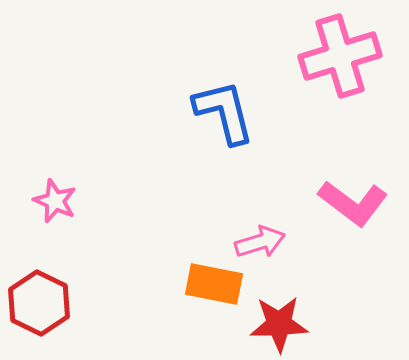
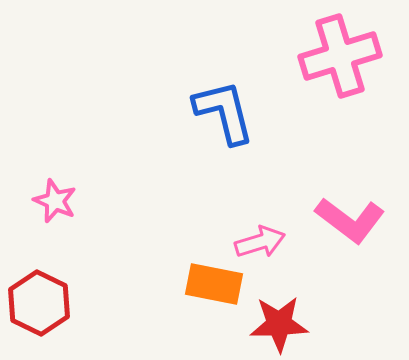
pink L-shape: moved 3 px left, 17 px down
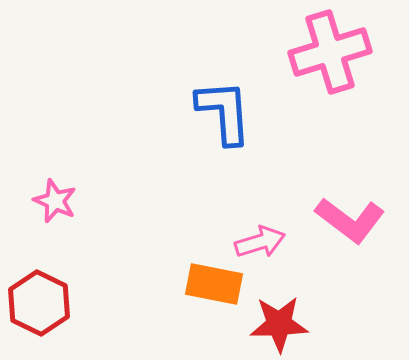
pink cross: moved 10 px left, 4 px up
blue L-shape: rotated 10 degrees clockwise
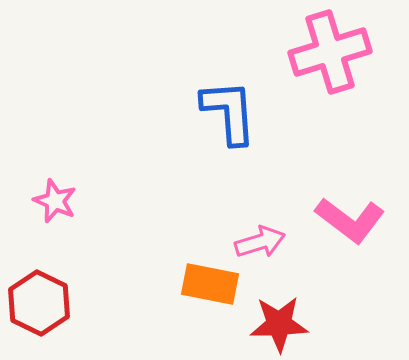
blue L-shape: moved 5 px right
orange rectangle: moved 4 px left
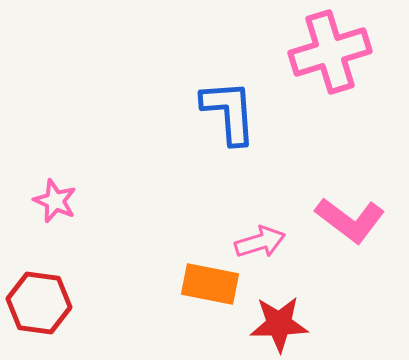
red hexagon: rotated 18 degrees counterclockwise
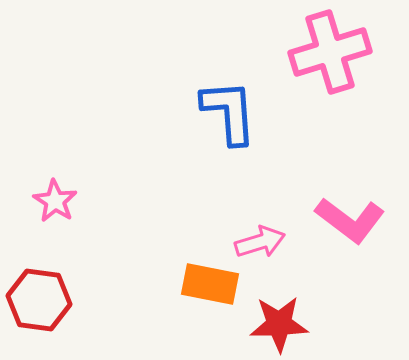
pink star: rotated 9 degrees clockwise
red hexagon: moved 3 px up
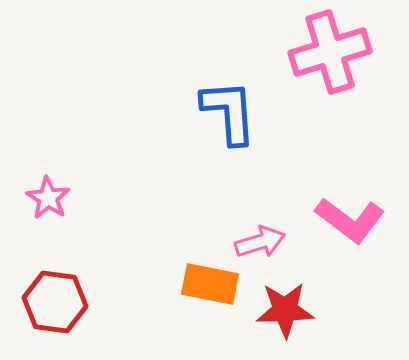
pink star: moved 7 px left, 3 px up
red hexagon: moved 16 px right, 2 px down
red star: moved 6 px right, 14 px up
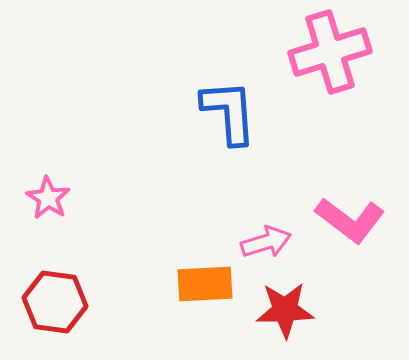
pink arrow: moved 6 px right
orange rectangle: moved 5 px left; rotated 14 degrees counterclockwise
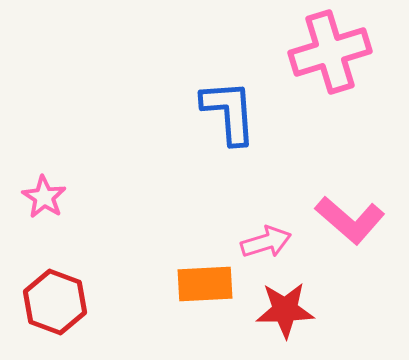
pink star: moved 4 px left, 1 px up
pink L-shape: rotated 4 degrees clockwise
red hexagon: rotated 12 degrees clockwise
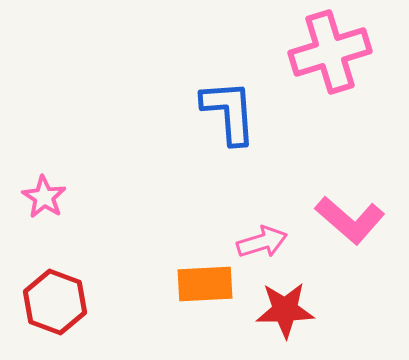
pink arrow: moved 4 px left
